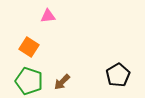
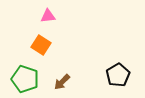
orange square: moved 12 px right, 2 px up
green pentagon: moved 4 px left, 2 px up
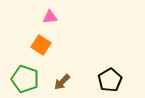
pink triangle: moved 2 px right, 1 px down
black pentagon: moved 8 px left, 5 px down
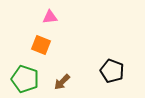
orange square: rotated 12 degrees counterclockwise
black pentagon: moved 2 px right, 9 px up; rotated 20 degrees counterclockwise
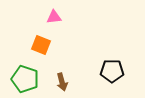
pink triangle: moved 4 px right
black pentagon: rotated 20 degrees counterclockwise
brown arrow: rotated 60 degrees counterclockwise
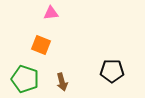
pink triangle: moved 3 px left, 4 px up
